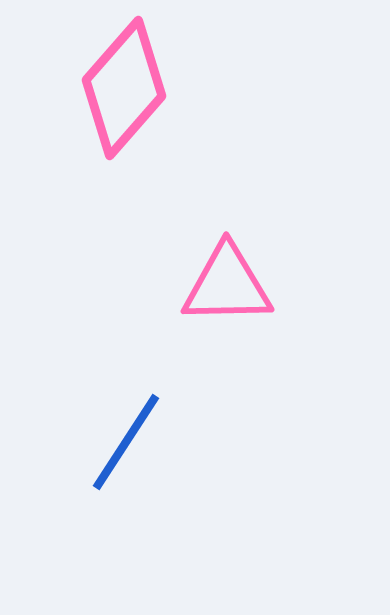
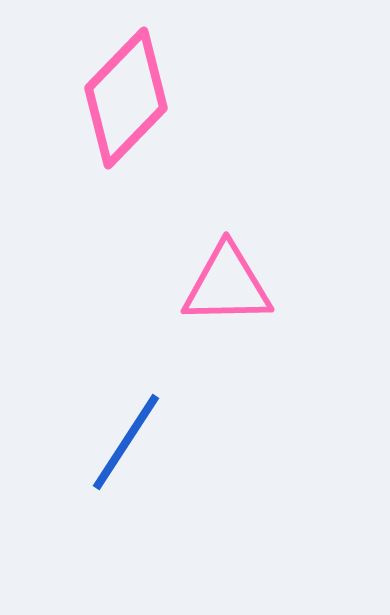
pink diamond: moved 2 px right, 10 px down; rotated 3 degrees clockwise
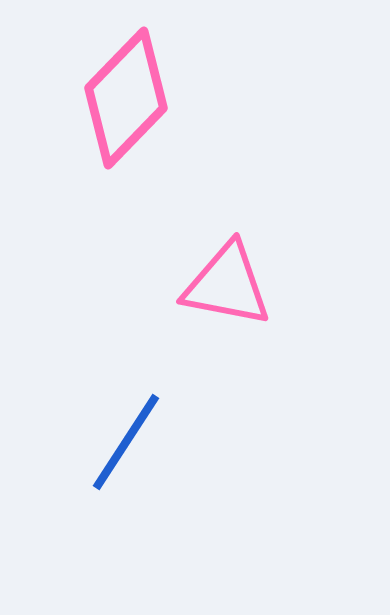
pink triangle: rotated 12 degrees clockwise
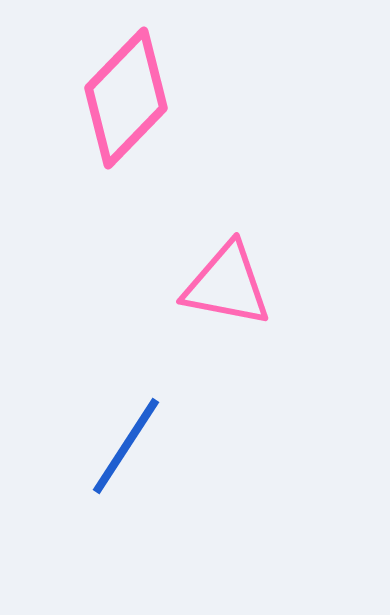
blue line: moved 4 px down
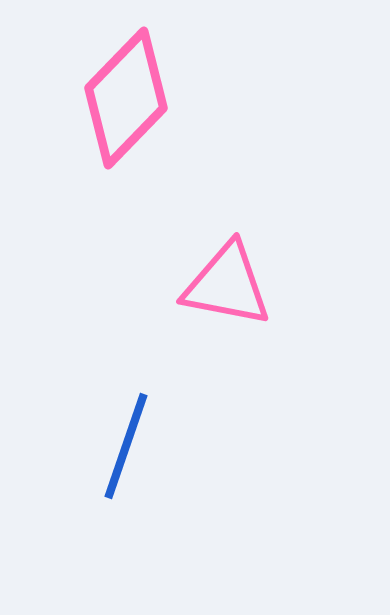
blue line: rotated 14 degrees counterclockwise
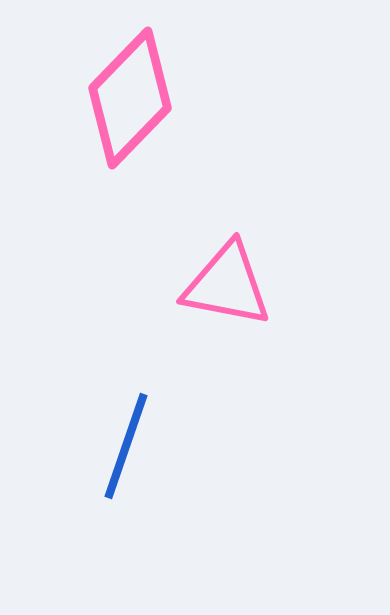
pink diamond: moved 4 px right
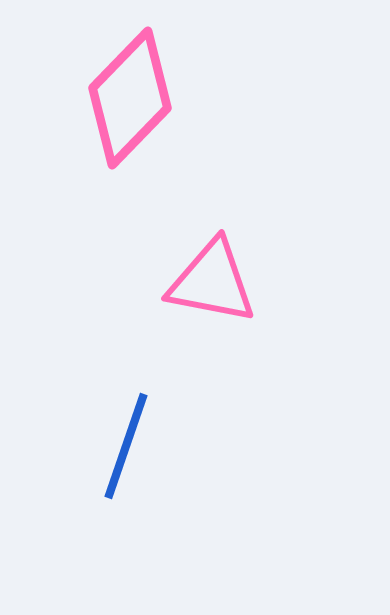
pink triangle: moved 15 px left, 3 px up
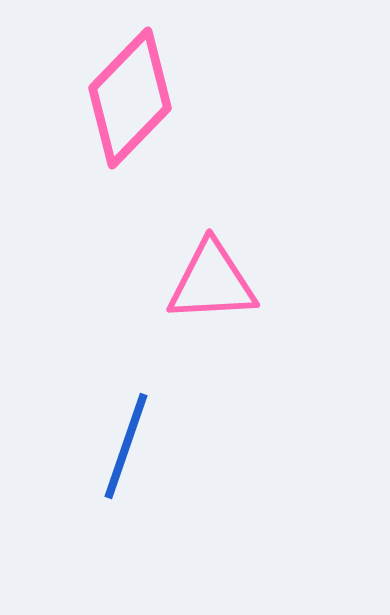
pink triangle: rotated 14 degrees counterclockwise
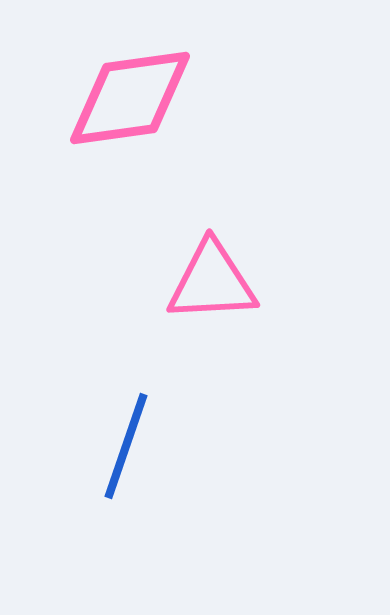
pink diamond: rotated 38 degrees clockwise
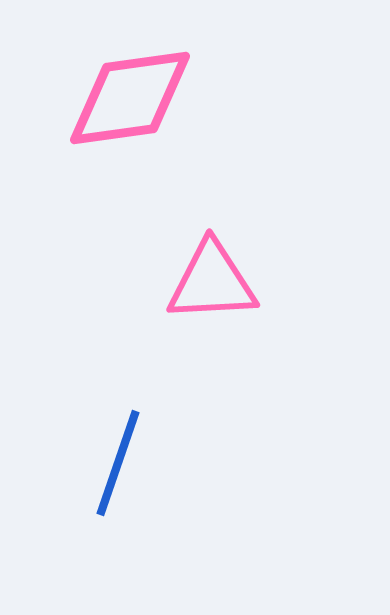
blue line: moved 8 px left, 17 px down
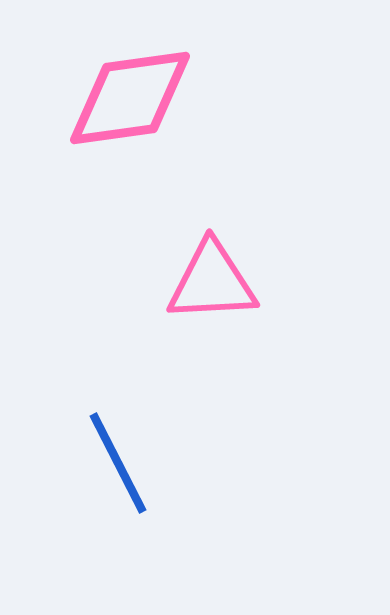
blue line: rotated 46 degrees counterclockwise
